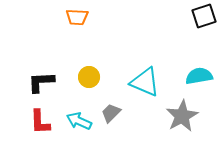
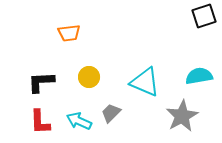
orange trapezoid: moved 8 px left, 16 px down; rotated 10 degrees counterclockwise
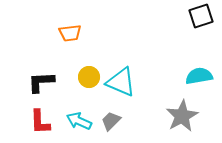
black square: moved 3 px left
orange trapezoid: moved 1 px right
cyan triangle: moved 24 px left
gray trapezoid: moved 8 px down
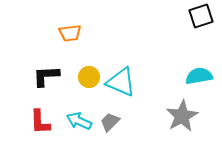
black L-shape: moved 5 px right, 6 px up
gray trapezoid: moved 1 px left, 1 px down
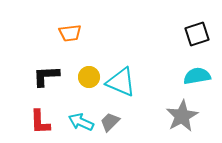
black square: moved 4 px left, 18 px down
cyan semicircle: moved 2 px left
cyan arrow: moved 2 px right, 1 px down
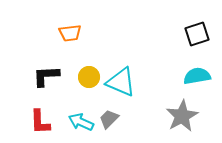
gray trapezoid: moved 1 px left, 3 px up
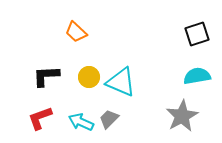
orange trapezoid: moved 6 px right, 1 px up; rotated 50 degrees clockwise
red L-shape: moved 4 px up; rotated 72 degrees clockwise
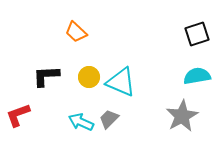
red L-shape: moved 22 px left, 3 px up
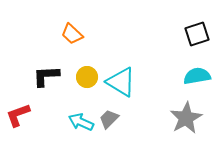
orange trapezoid: moved 4 px left, 2 px down
yellow circle: moved 2 px left
cyan triangle: rotated 8 degrees clockwise
gray star: moved 4 px right, 2 px down
